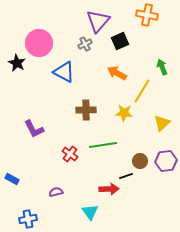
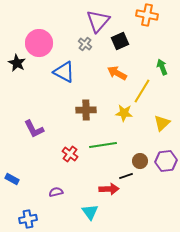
gray cross: rotated 24 degrees counterclockwise
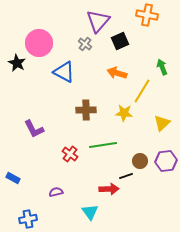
orange arrow: rotated 12 degrees counterclockwise
blue rectangle: moved 1 px right, 1 px up
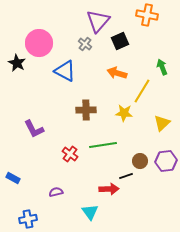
blue triangle: moved 1 px right, 1 px up
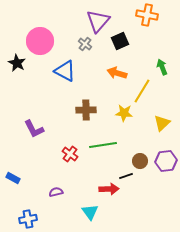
pink circle: moved 1 px right, 2 px up
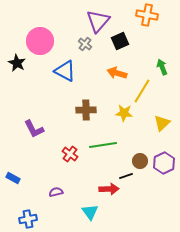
purple hexagon: moved 2 px left, 2 px down; rotated 20 degrees counterclockwise
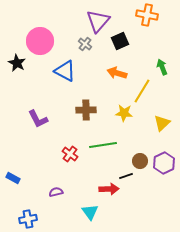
purple L-shape: moved 4 px right, 10 px up
